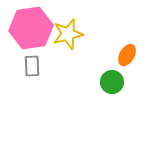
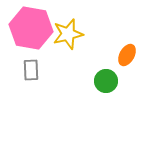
pink hexagon: rotated 18 degrees clockwise
gray rectangle: moved 1 px left, 4 px down
green circle: moved 6 px left, 1 px up
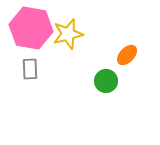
orange ellipse: rotated 15 degrees clockwise
gray rectangle: moved 1 px left, 1 px up
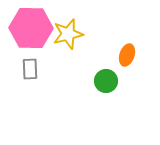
pink hexagon: rotated 9 degrees counterclockwise
orange ellipse: rotated 25 degrees counterclockwise
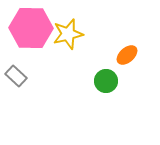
orange ellipse: rotated 30 degrees clockwise
gray rectangle: moved 14 px left, 7 px down; rotated 45 degrees counterclockwise
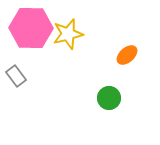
gray rectangle: rotated 10 degrees clockwise
green circle: moved 3 px right, 17 px down
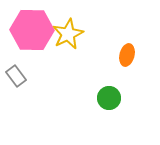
pink hexagon: moved 1 px right, 2 px down
yellow star: rotated 12 degrees counterclockwise
orange ellipse: rotated 35 degrees counterclockwise
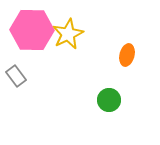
green circle: moved 2 px down
